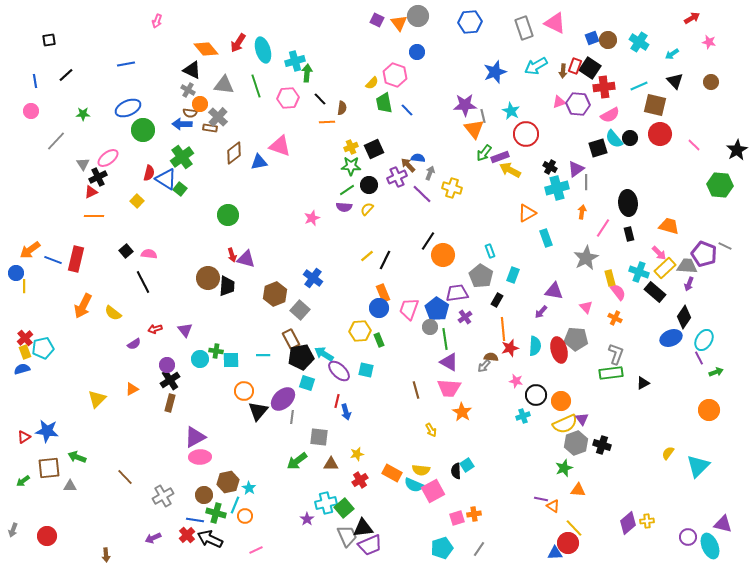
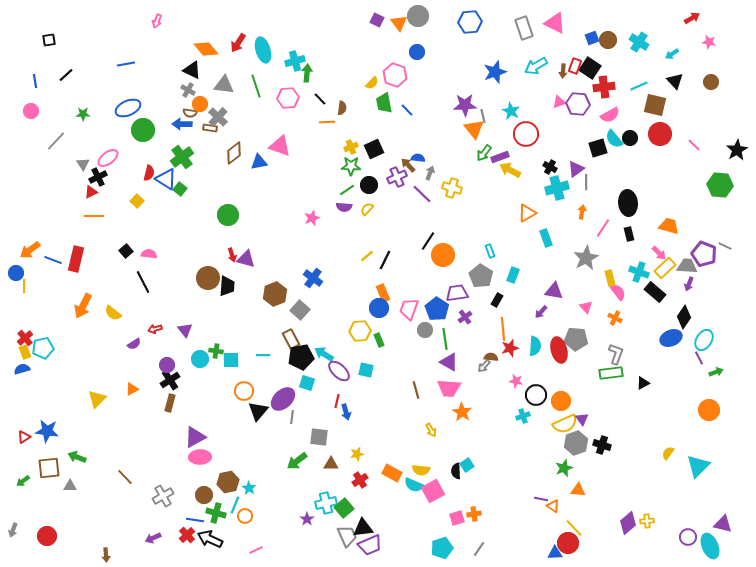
gray circle at (430, 327): moved 5 px left, 3 px down
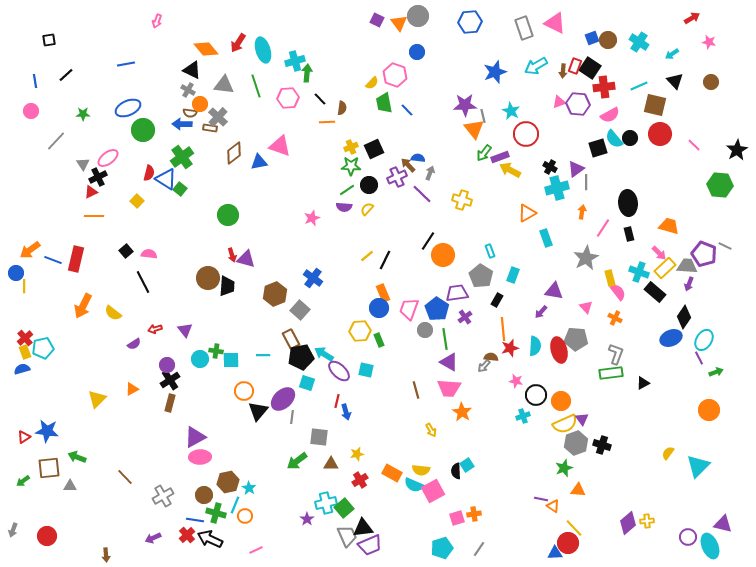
yellow cross at (452, 188): moved 10 px right, 12 px down
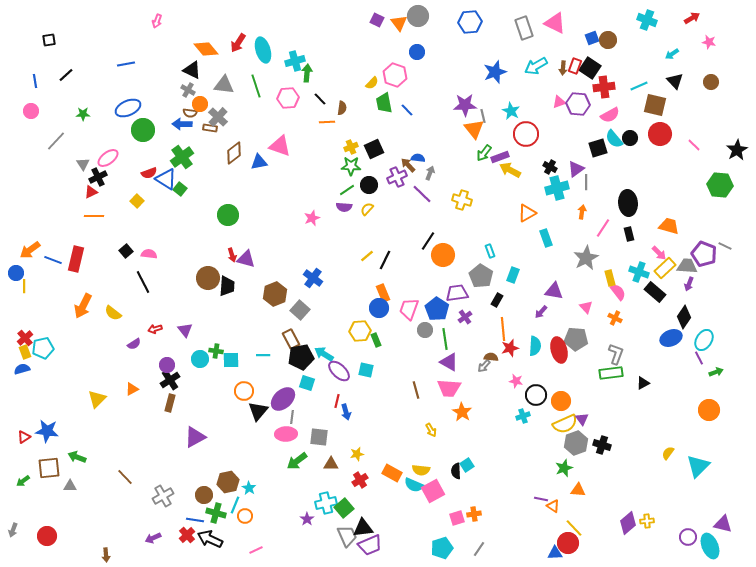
cyan cross at (639, 42): moved 8 px right, 22 px up; rotated 12 degrees counterclockwise
brown arrow at (563, 71): moved 3 px up
red semicircle at (149, 173): rotated 56 degrees clockwise
green rectangle at (379, 340): moved 3 px left
pink ellipse at (200, 457): moved 86 px right, 23 px up
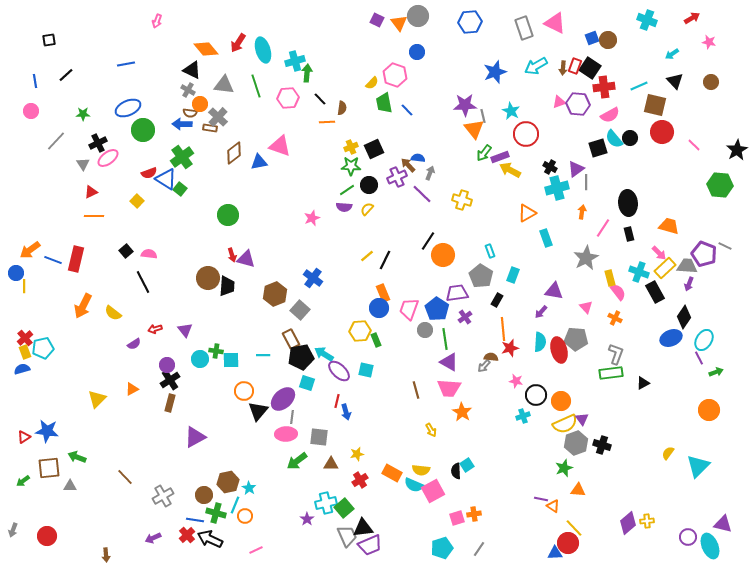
red circle at (660, 134): moved 2 px right, 2 px up
black cross at (98, 177): moved 34 px up
black rectangle at (655, 292): rotated 20 degrees clockwise
cyan semicircle at (535, 346): moved 5 px right, 4 px up
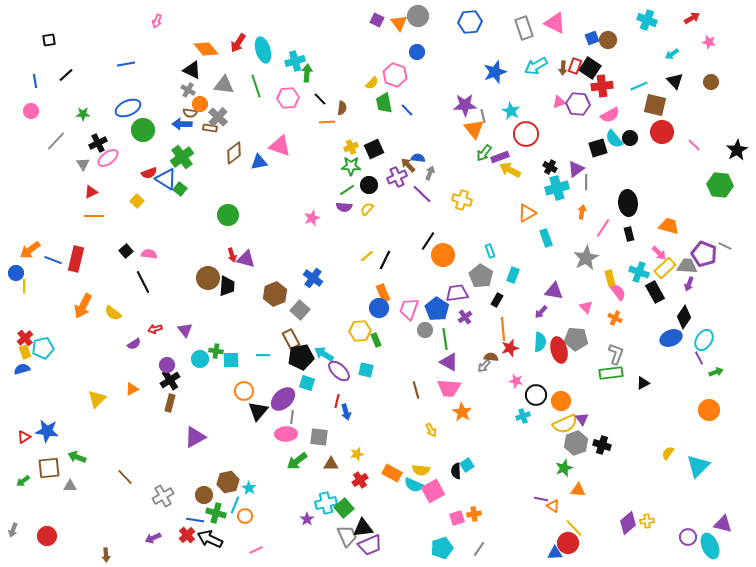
red cross at (604, 87): moved 2 px left, 1 px up
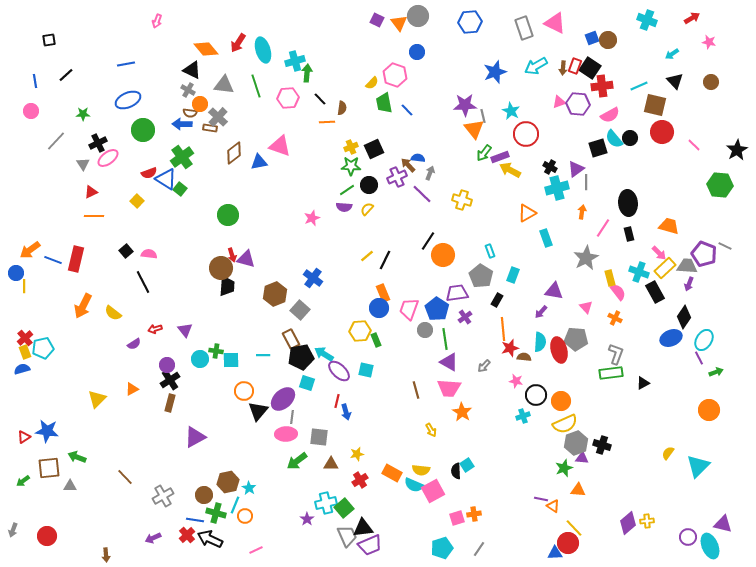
blue ellipse at (128, 108): moved 8 px up
brown circle at (208, 278): moved 13 px right, 10 px up
brown semicircle at (491, 357): moved 33 px right
purple triangle at (582, 419): moved 39 px down; rotated 48 degrees counterclockwise
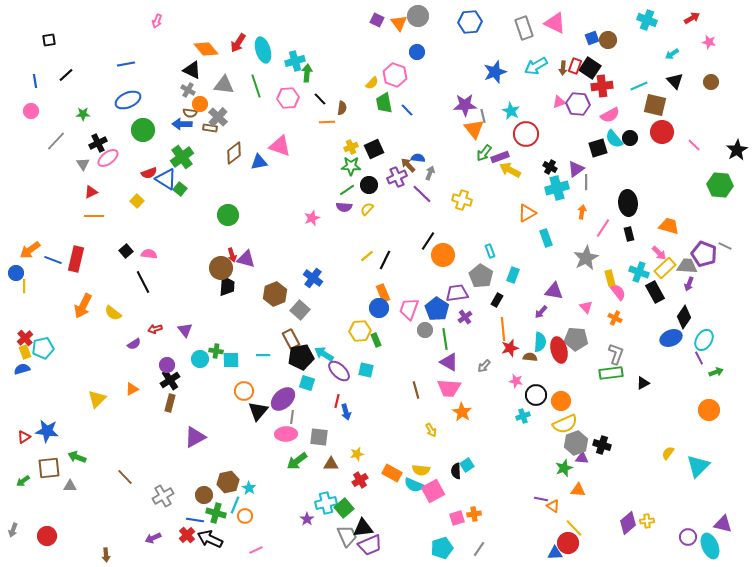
brown semicircle at (524, 357): moved 6 px right
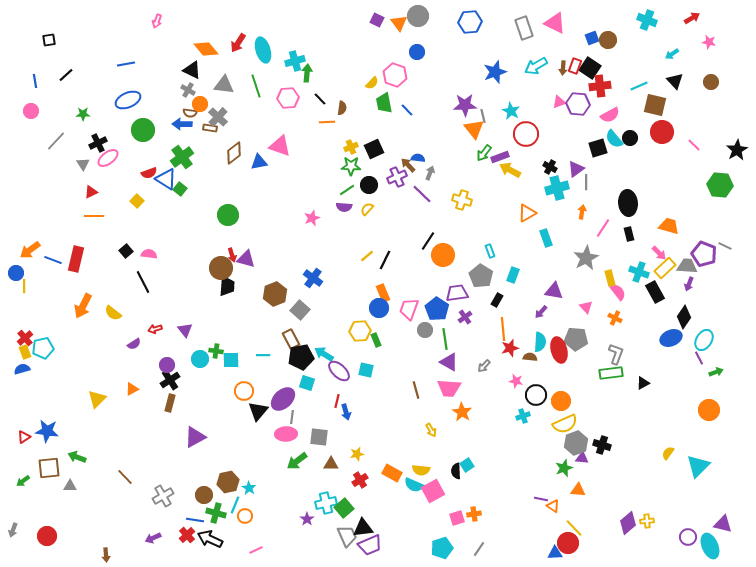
red cross at (602, 86): moved 2 px left
